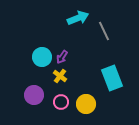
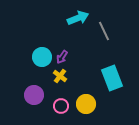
pink circle: moved 4 px down
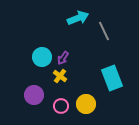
purple arrow: moved 1 px right, 1 px down
